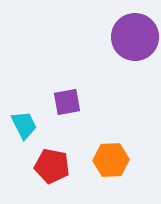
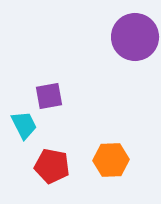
purple square: moved 18 px left, 6 px up
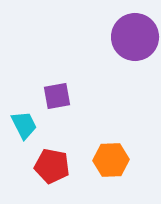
purple square: moved 8 px right
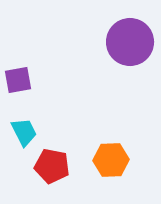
purple circle: moved 5 px left, 5 px down
purple square: moved 39 px left, 16 px up
cyan trapezoid: moved 7 px down
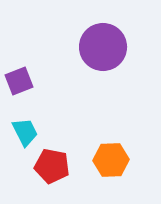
purple circle: moved 27 px left, 5 px down
purple square: moved 1 px right, 1 px down; rotated 12 degrees counterclockwise
cyan trapezoid: moved 1 px right
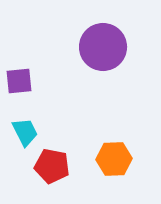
purple square: rotated 16 degrees clockwise
orange hexagon: moved 3 px right, 1 px up
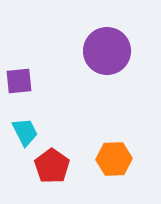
purple circle: moved 4 px right, 4 px down
red pentagon: rotated 24 degrees clockwise
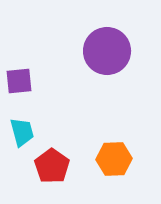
cyan trapezoid: moved 3 px left; rotated 12 degrees clockwise
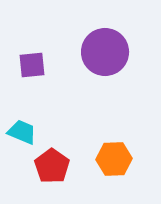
purple circle: moved 2 px left, 1 px down
purple square: moved 13 px right, 16 px up
cyan trapezoid: rotated 52 degrees counterclockwise
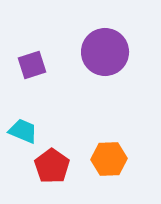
purple square: rotated 12 degrees counterclockwise
cyan trapezoid: moved 1 px right, 1 px up
orange hexagon: moved 5 px left
